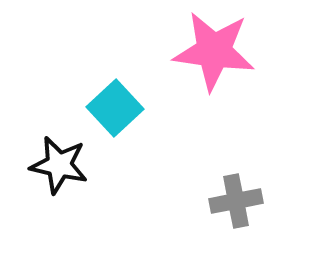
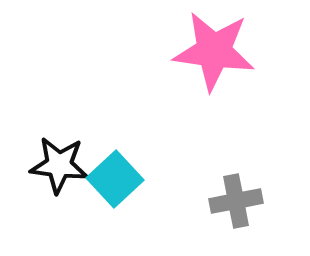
cyan square: moved 71 px down
black star: rotated 6 degrees counterclockwise
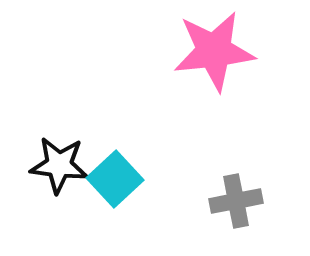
pink star: rotated 14 degrees counterclockwise
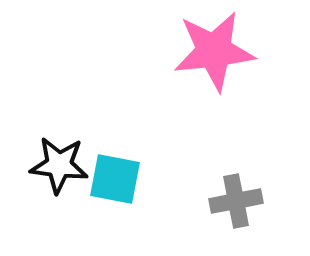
cyan square: rotated 36 degrees counterclockwise
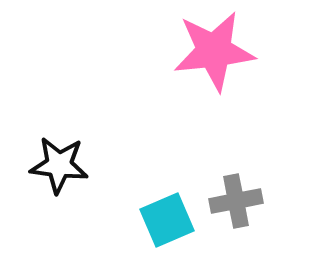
cyan square: moved 52 px right, 41 px down; rotated 34 degrees counterclockwise
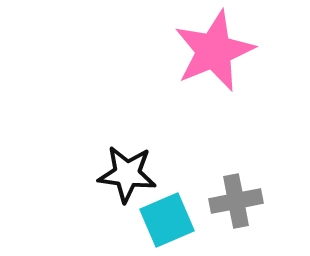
pink star: rotated 16 degrees counterclockwise
black star: moved 68 px right, 9 px down
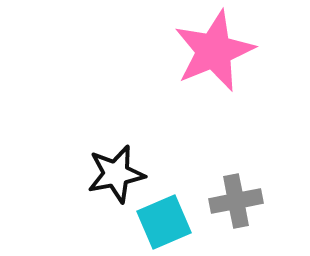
black star: moved 11 px left; rotated 18 degrees counterclockwise
cyan square: moved 3 px left, 2 px down
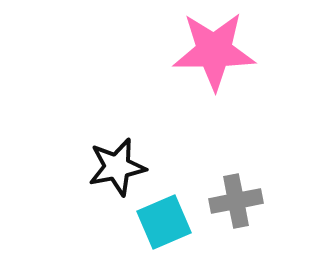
pink star: rotated 22 degrees clockwise
black star: moved 1 px right, 7 px up
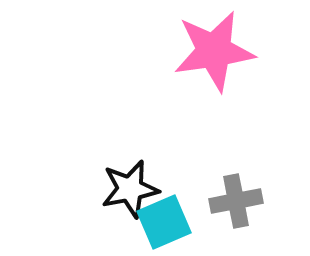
pink star: rotated 8 degrees counterclockwise
black star: moved 13 px right, 22 px down
